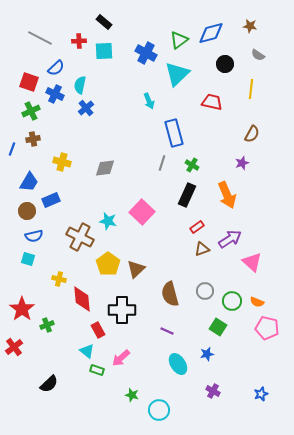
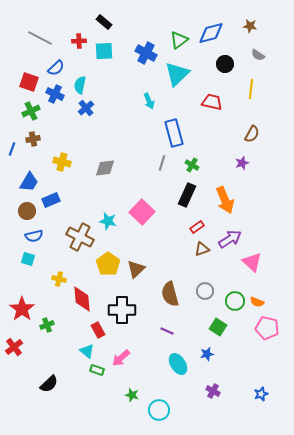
orange arrow at (227, 195): moved 2 px left, 5 px down
green circle at (232, 301): moved 3 px right
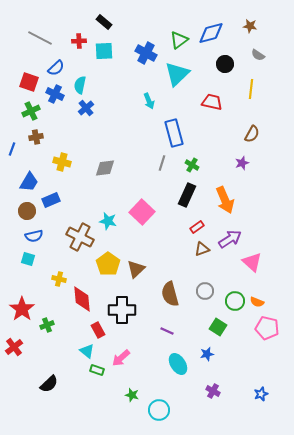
brown cross at (33, 139): moved 3 px right, 2 px up
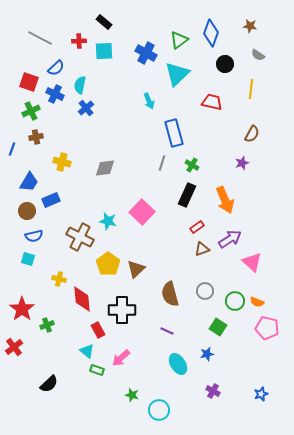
blue diamond at (211, 33): rotated 56 degrees counterclockwise
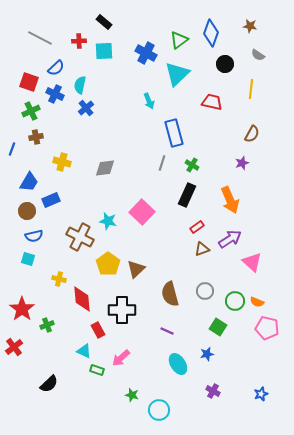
orange arrow at (225, 200): moved 5 px right
cyan triangle at (87, 351): moved 3 px left; rotated 14 degrees counterclockwise
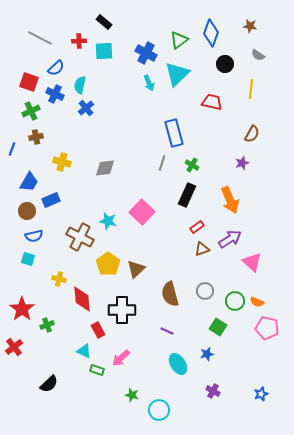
cyan arrow at (149, 101): moved 18 px up
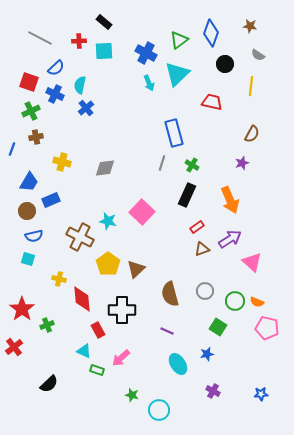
yellow line at (251, 89): moved 3 px up
blue star at (261, 394): rotated 16 degrees clockwise
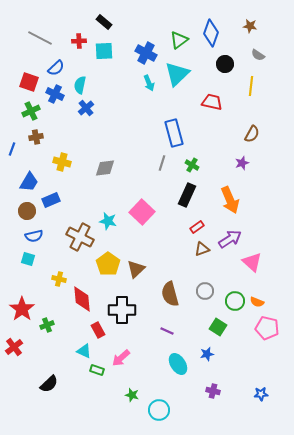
purple cross at (213, 391): rotated 16 degrees counterclockwise
